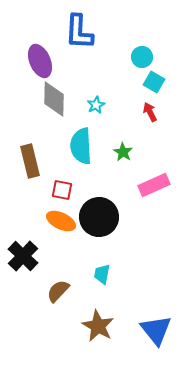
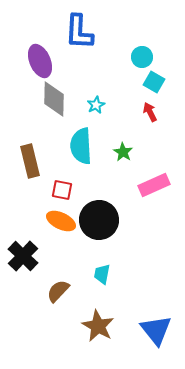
black circle: moved 3 px down
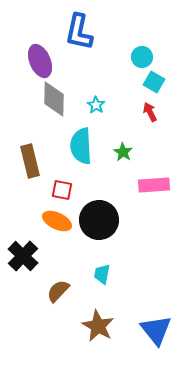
blue L-shape: rotated 9 degrees clockwise
cyan star: rotated 12 degrees counterclockwise
pink rectangle: rotated 20 degrees clockwise
orange ellipse: moved 4 px left
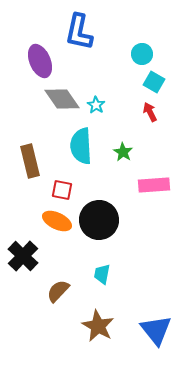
cyan circle: moved 3 px up
gray diamond: moved 8 px right; rotated 36 degrees counterclockwise
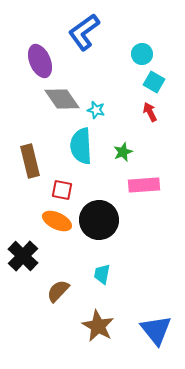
blue L-shape: moved 5 px right; rotated 42 degrees clockwise
cyan star: moved 5 px down; rotated 18 degrees counterclockwise
green star: rotated 18 degrees clockwise
pink rectangle: moved 10 px left
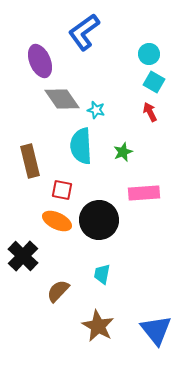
cyan circle: moved 7 px right
pink rectangle: moved 8 px down
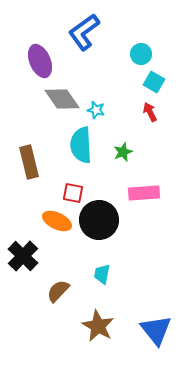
cyan circle: moved 8 px left
cyan semicircle: moved 1 px up
brown rectangle: moved 1 px left, 1 px down
red square: moved 11 px right, 3 px down
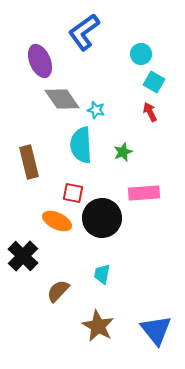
black circle: moved 3 px right, 2 px up
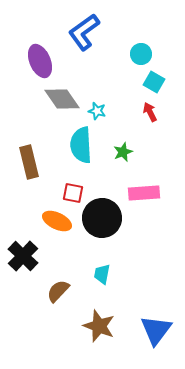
cyan star: moved 1 px right, 1 px down
brown star: moved 1 px right; rotated 8 degrees counterclockwise
blue triangle: rotated 16 degrees clockwise
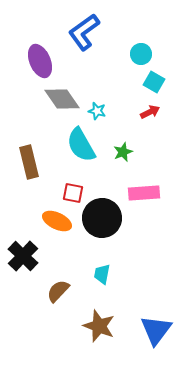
red arrow: rotated 90 degrees clockwise
cyan semicircle: rotated 27 degrees counterclockwise
